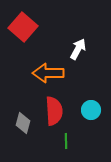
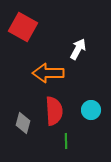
red square: rotated 12 degrees counterclockwise
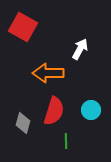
white arrow: moved 2 px right
red semicircle: rotated 20 degrees clockwise
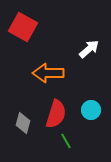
white arrow: moved 9 px right; rotated 20 degrees clockwise
red semicircle: moved 2 px right, 3 px down
green line: rotated 28 degrees counterclockwise
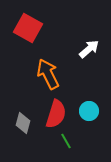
red square: moved 5 px right, 1 px down
orange arrow: moved 1 px down; rotated 64 degrees clockwise
cyan circle: moved 2 px left, 1 px down
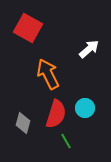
cyan circle: moved 4 px left, 3 px up
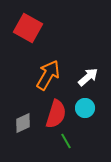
white arrow: moved 1 px left, 28 px down
orange arrow: moved 1 px down; rotated 56 degrees clockwise
gray diamond: rotated 50 degrees clockwise
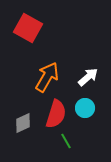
orange arrow: moved 1 px left, 2 px down
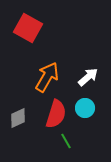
gray diamond: moved 5 px left, 5 px up
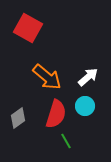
orange arrow: rotated 100 degrees clockwise
cyan circle: moved 2 px up
gray diamond: rotated 10 degrees counterclockwise
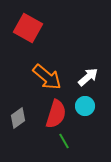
green line: moved 2 px left
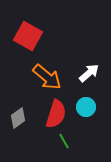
red square: moved 8 px down
white arrow: moved 1 px right, 4 px up
cyan circle: moved 1 px right, 1 px down
